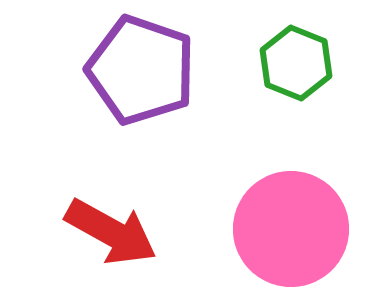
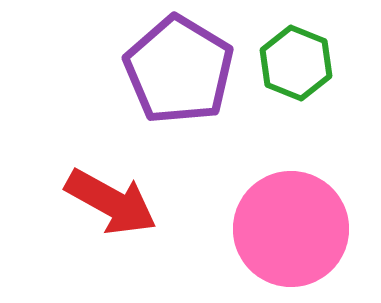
purple pentagon: moved 38 px right; rotated 12 degrees clockwise
red arrow: moved 30 px up
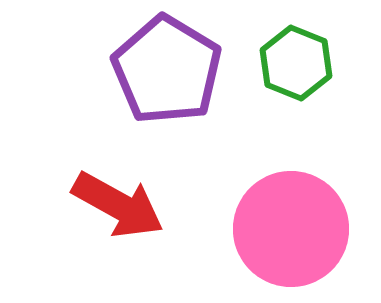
purple pentagon: moved 12 px left
red arrow: moved 7 px right, 3 px down
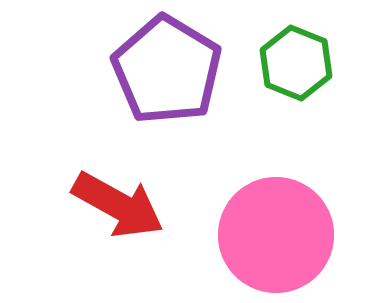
pink circle: moved 15 px left, 6 px down
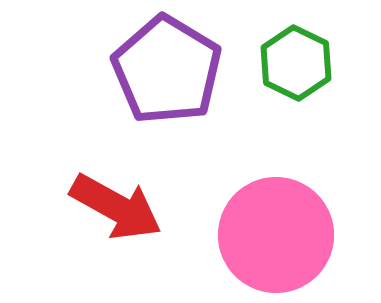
green hexagon: rotated 4 degrees clockwise
red arrow: moved 2 px left, 2 px down
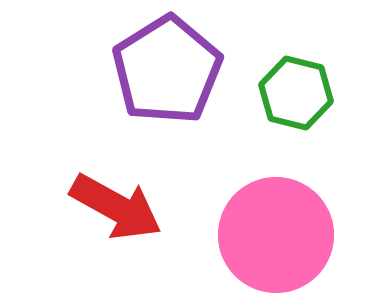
green hexagon: moved 30 px down; rotated 12 degrees counterclockwise
purple pentagon: rotated 9 degrees clockwise
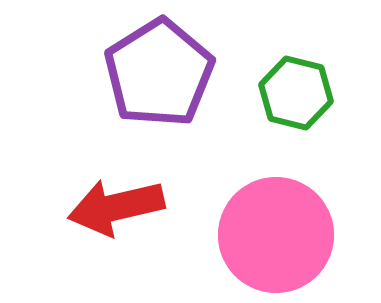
purple pentagon: moved 8 px left, 3 px down
red arrow: rotated 138 degrees clockwise
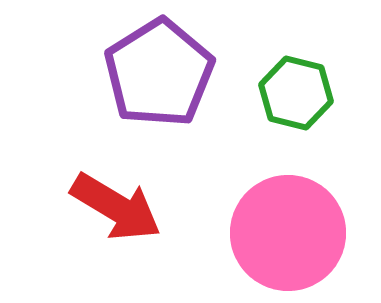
red arrow: rotated 136 degrees counterclockwise
pink circle: moved 12 px right, 2 px up
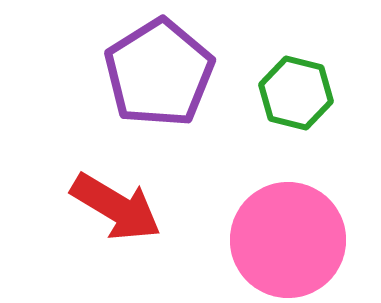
pink circle: moved 7 px down
